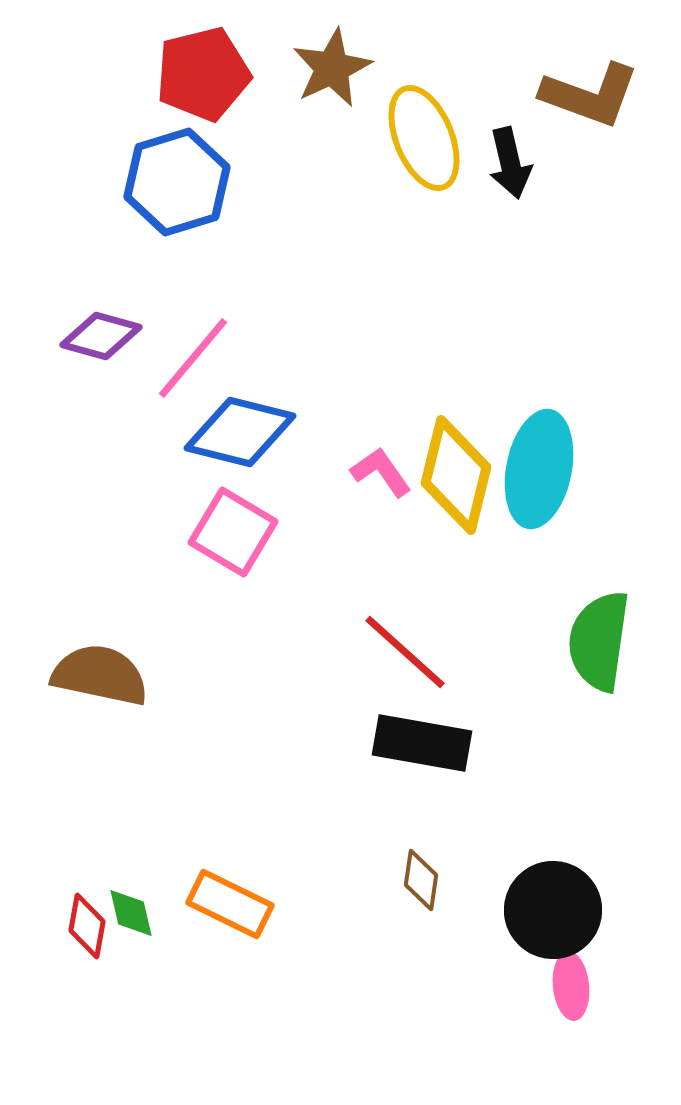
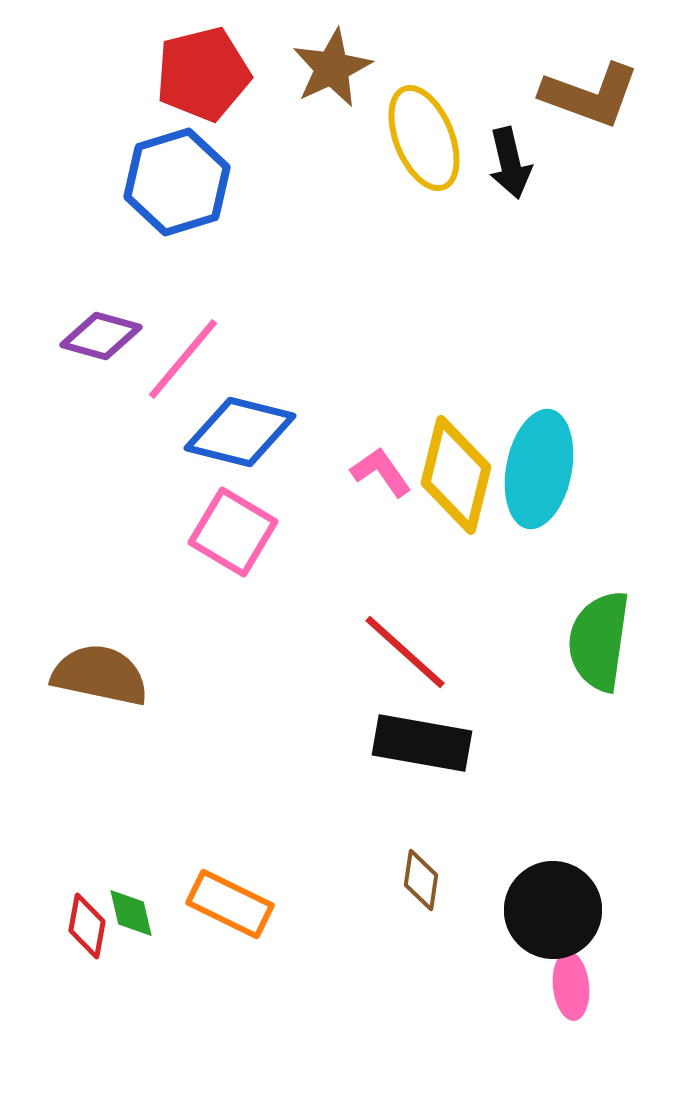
pink line: moved 10 px left, 1 px down
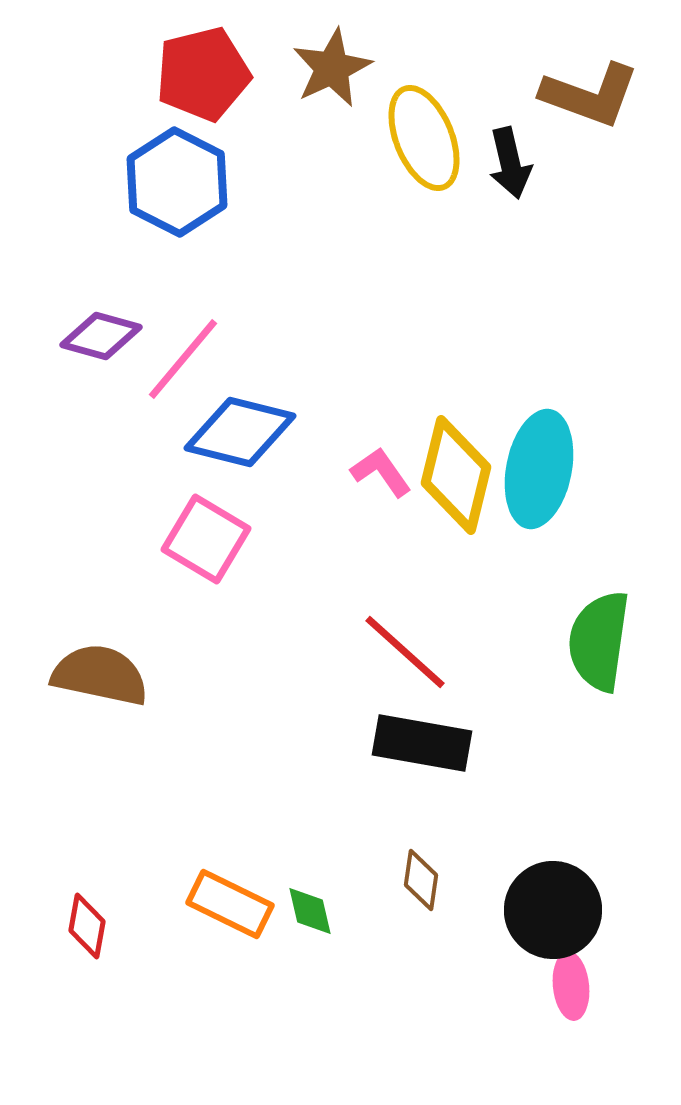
blue hexagon: rotated 16 degrees counterclockwise
pink square: moved 27 px left, 7 px down
green diamond: moved 179 px right, 2 px up
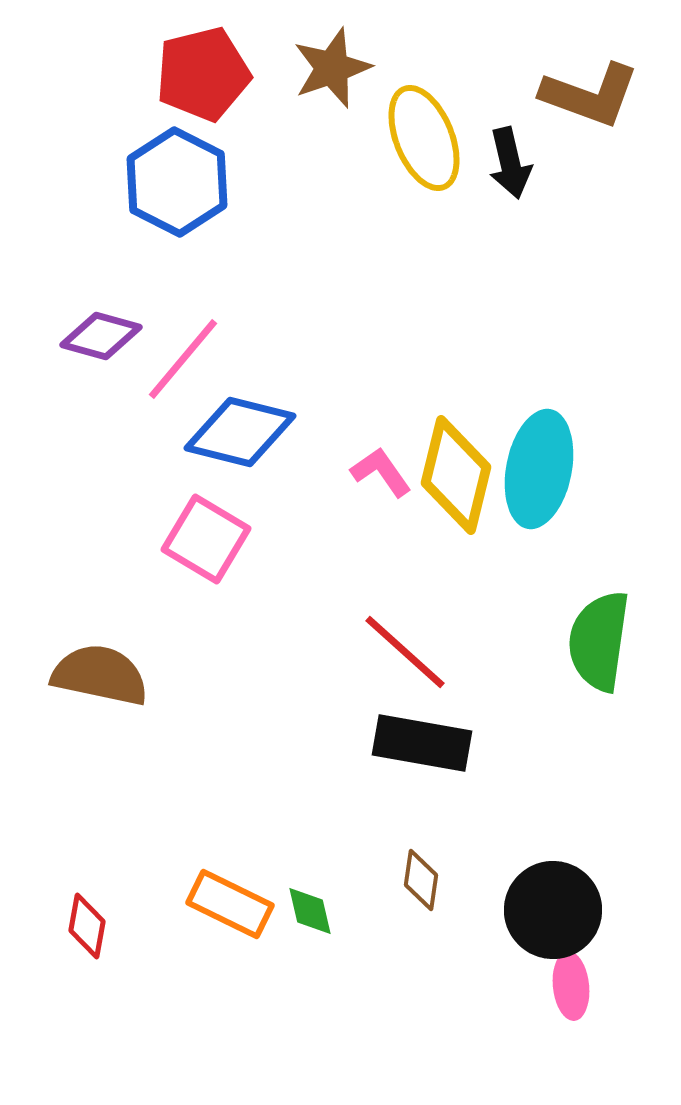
brown star: rotated 6 degrees clockwise
